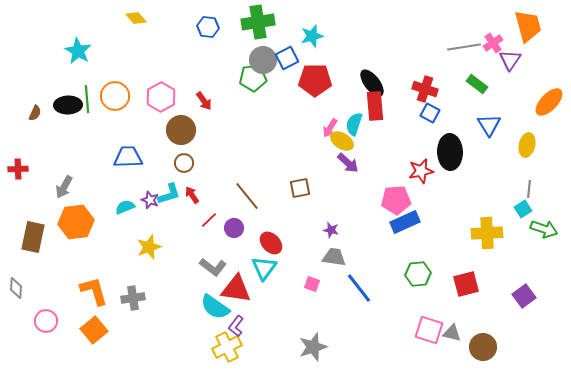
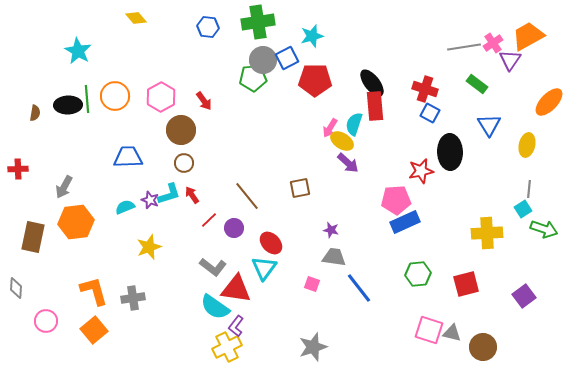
orange trapezoid at (528, 26): moved 10 px down; rotated 104 degrees counterclockwise
brown semicircle at (35, 113): rotated 14 degrees counterclockwise
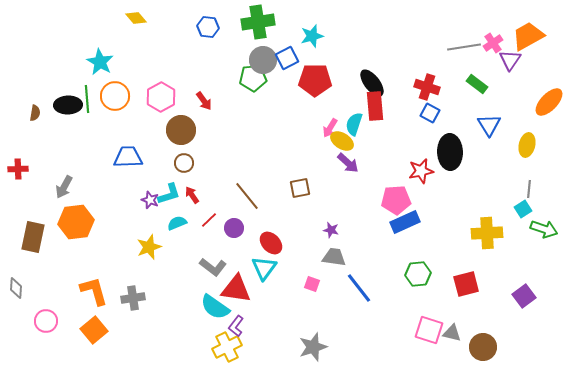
cyan star at (78, 51): moved 22 px right, 11 px down
red cross at (425, 89): moved 2 px right, 2 px up
cyan semicircle at (125, 207): moved 52 px right, 16 px down
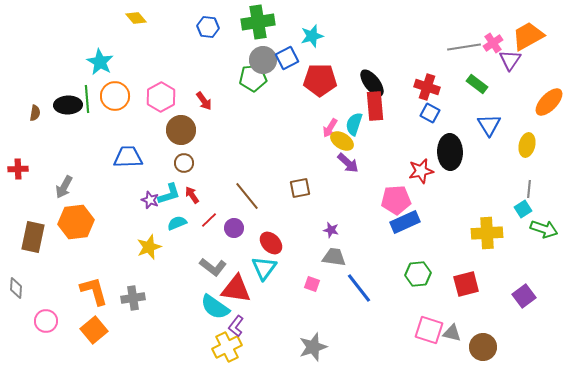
red pentagon at (315, 80): moved 5 px right
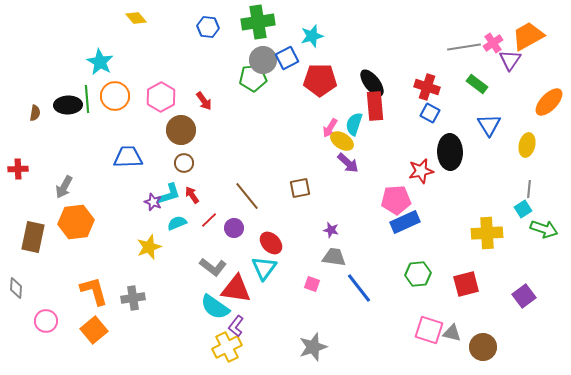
purple star at (150, 200): moved 3 px right, 2 px down
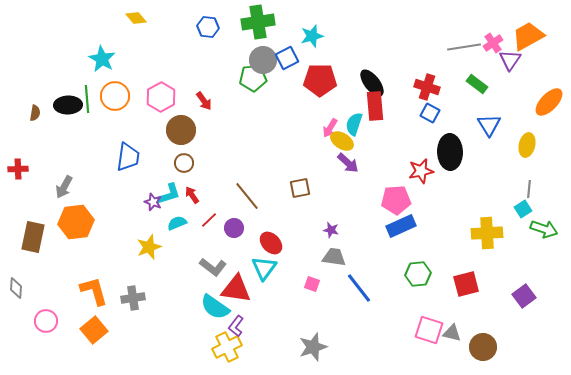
cyan star at (100, 62): moved 2 px right, 3 px up
blue trapezoid at (128, 157): rotated 100 degrees clockwise
blue rectangle at (405, 222): moved 4 px left, 4 px down
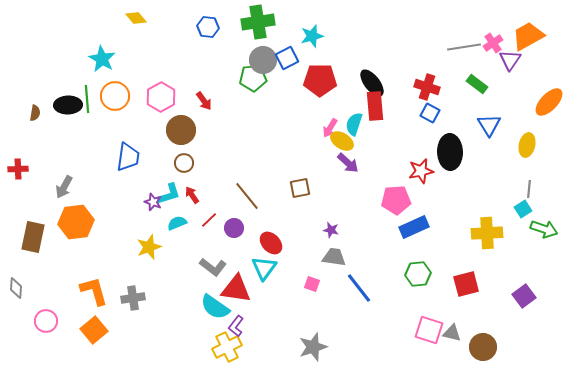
blue rectangle at (401, 226): moved 13 px right, 1 px down
